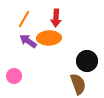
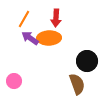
purple arrow: moved 2 px right, 3 px up
pink circle: moved 5 px down
brown semicircle: moved 1 px left
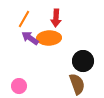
black circle: moved 4 px left
pink circle: moved 5 px right, 5 px down
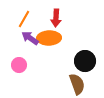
black circle: moved 2 px right
pink circle: moved 21 px up
